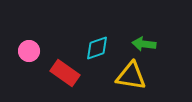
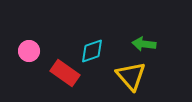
cyan diamond: moved 5 px left, 3 px down
yellow triangle: rotated 40 degrees clockwise
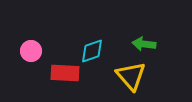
pink circle: moved 2 px right
red rectangle: rotated 32 degrees counterclockwise
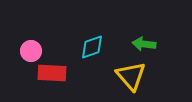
cyan diamond: moved 4 px up
red rectangle: moved 13 px left
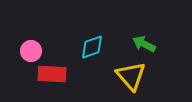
green arrow: rotated 20 degrees clockwise
red rectangle: moved 1 px down
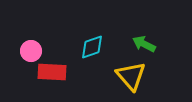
red rectangle: moved 2 px up
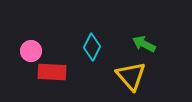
cyan diamond: rotated 44 degrees counterclockwise
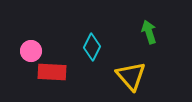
green arrow: moved 5 px right, 12 px up; rotated 45 degrees clockwise
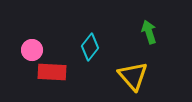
cyan diamond: moved 2 px left; rotated 12 degrees clockwise
pink circle: moved 1 px right, 1 px up
yellow triangle: moved 2 px right
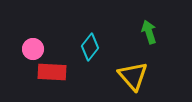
pink circle: moved 1 px right, 1 px up
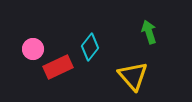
red rectangle: moved 6 px right, 5 px up; rotated 28 degrees counterclockwise
